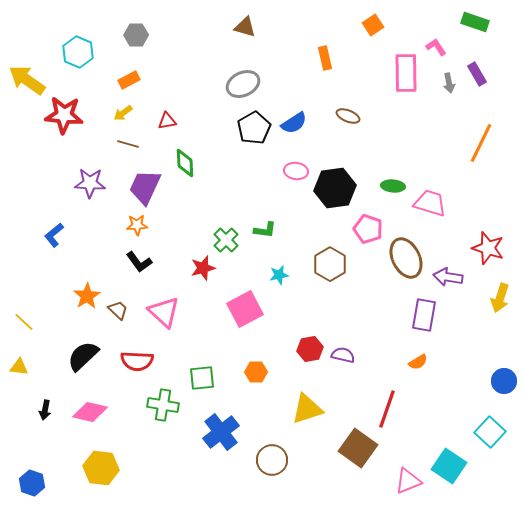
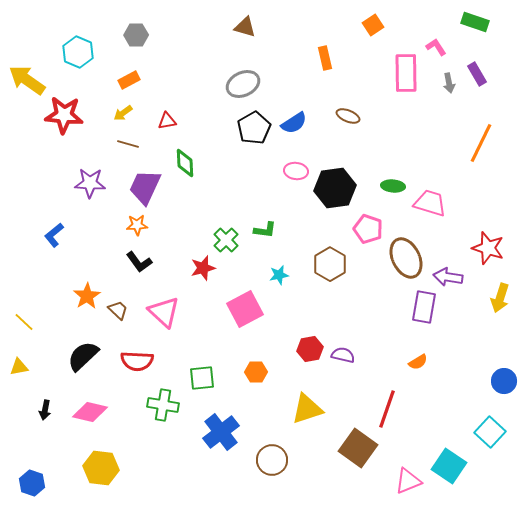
purple rectangle at (424, 315): moved 8 px up
yellow triangle at (19, 367): rotated 18 degrees counterclockwise
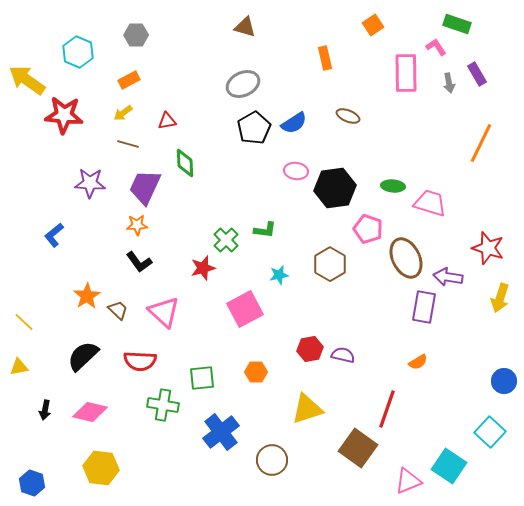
green rectangle at (475, 22): moved 18 px left, 2 px down
red semicircle at (137, 361): moved 3 px right
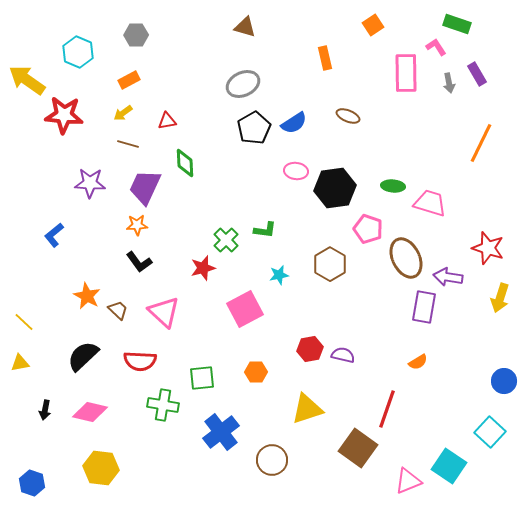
orange star at (87, 296): rotated 12 degrees counterclockwise
yellow triangle at (19, 367): moved 1 px right, 4 px up
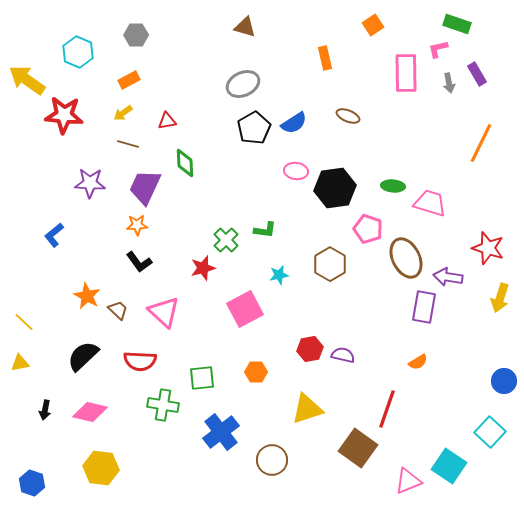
pink L-shape at (436, 47): moved 2 px right, 2 px down; rotated 70 degrees counterclockwise
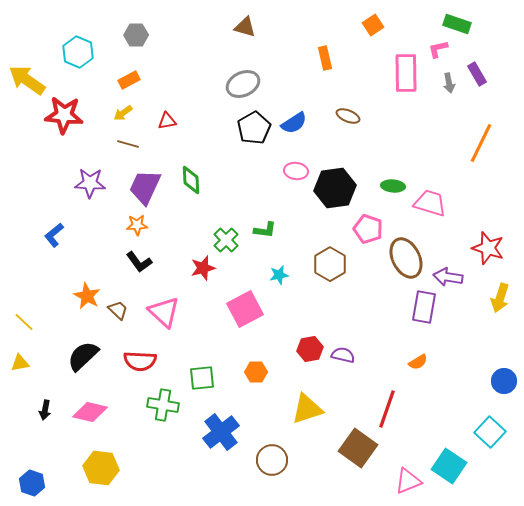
green diamond at (185, 163): moved 6 px right, 17 px down
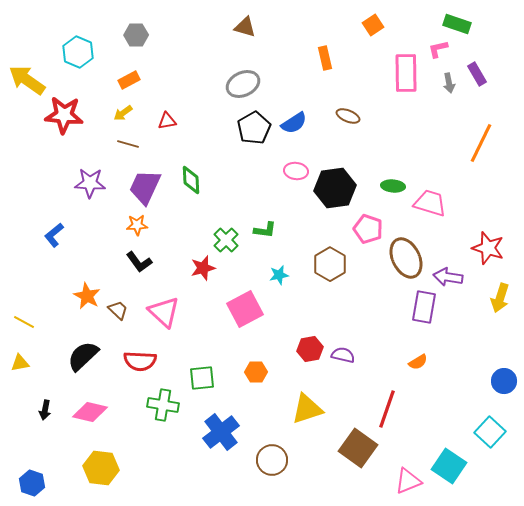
yellow line at (24, 322): rotated 15 degrees counterclockwise
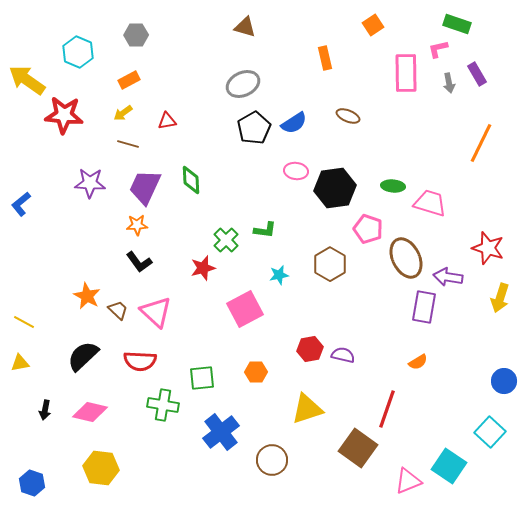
blue L-shape at (54, 235): moved 33 px left, 31 px up
pink triangle at (164, 312): moved 8 px left
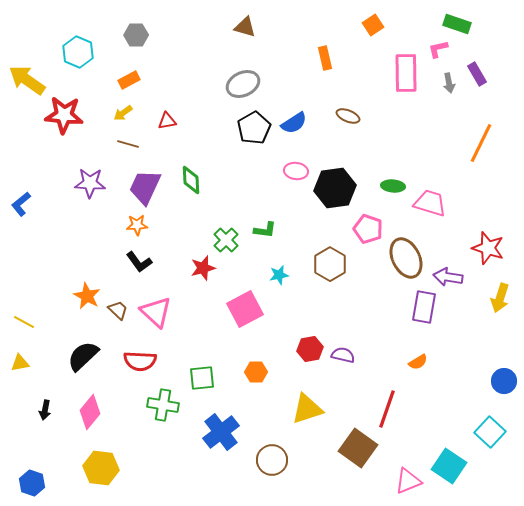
pink diamond at (90, 412): rotated 64 degrees counterclockwise
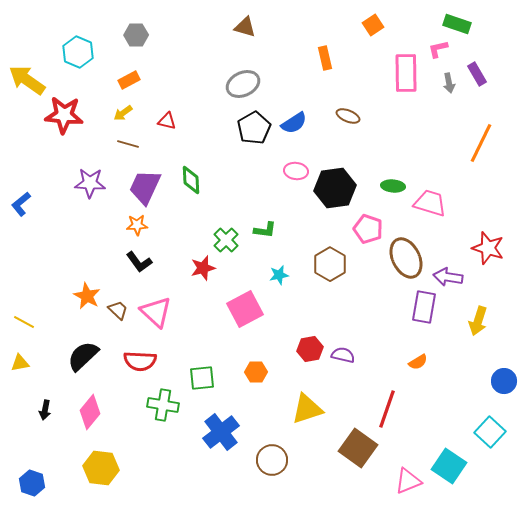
red triangle at (167, 121): rotated 24 degrees clockwise
yellow arrow at (500, 298): moved 22 px left, 23 px down
